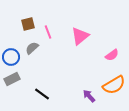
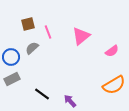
pink triangle: moved 1 px right
pink semicircle: moved 4 px up
purple arrow: moved 19 px left, 5 px down
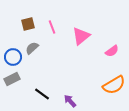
pink line: moved 4 px right, 5 px up
blue circle: moved 2 px right
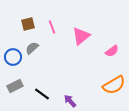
gray rectangle: moved 3 px right, 7 px down
